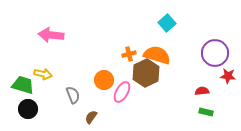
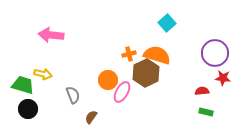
red star: moved 5 px left, 2 px down
orange circle: moved 4 px right
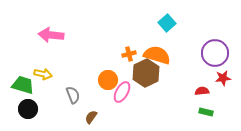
red star: rotated 14 degrees counterclockwise
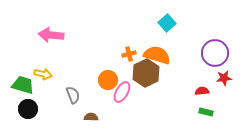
red star: moved 1 px right
brown semicircle: rotated 56 degrees clockwise
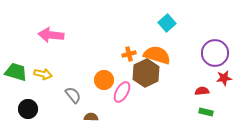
orange circle: moved 4 px left
green trapezoid: moved 7 px left, 13 px up
gray semicircle: rotated 18 degrees counterclockwise
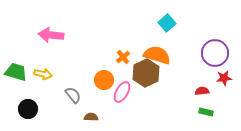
orange cross: moved 6 px left, 3 px down; rotated 24 degrees counterclockwise
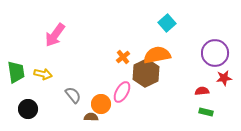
pink arrow: moved 4 px right; rotated 60 degrees counterclockwise
orange semicircle: rotated 28 degrees counterclockwise
green trapezoid: rotated 65 degrees clockwise
orange circle: moved 3 px left, 24 px down
